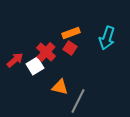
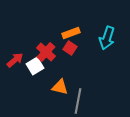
gray line: rotated 15 degrees counterclockwise
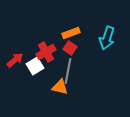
red cross: rotated 18 degrees clockwise
gray line: moved 10 px left, 30 px up
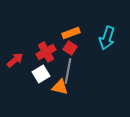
white square: moved 6 px right, 8 px down
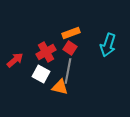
cyan arrow: moved 1 px right, 7 px down
white square: rotated 30 degrees counterclockwise
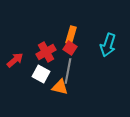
orange rectangle: moved 2 px down; rotated 54 degrees counterclockwise
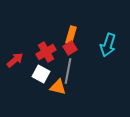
red square: rotated 24 degrees clockwise
orange triangle: moved 2 px left
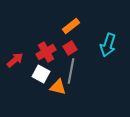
orange rectangle: moved 9 px up; rotated 36 degrees clockwise
gray line: moved 3 px right
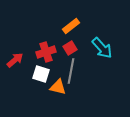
cyan arrow: moved 6 px left, 3 px down; rotated 60 degrees counterclockwise
red cross: rotated 12 degrees clockwise
white square: rotated 12 degrees counterclockwise
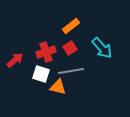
gray line: rotated 70 degrees clockwise
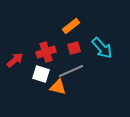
red square: moved 4 px right; rotated 16 degrees clockwise
gray line: rotated 15 degrees counterclockwise
